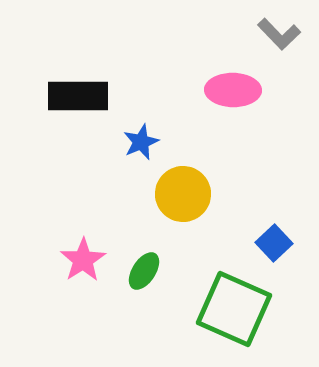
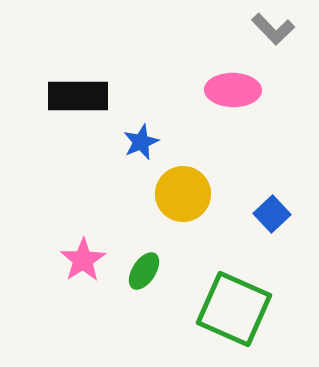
gray L-shape: moved 6 px left, 5 px up
blue square: moved 2 px left, 29 px up
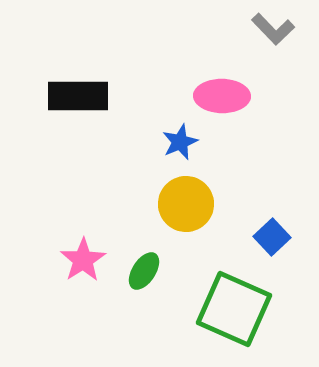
pink ellipse: moved 11 px left, 6 px down
blue star: moved 39 px right
yellow circle: moved 3 px right, 10 px down
blue square: moved 23 px down
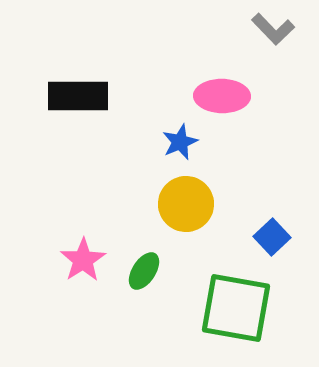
green square: moved 2 px right, 1 px up; rotated 14 degrees counterclockwise
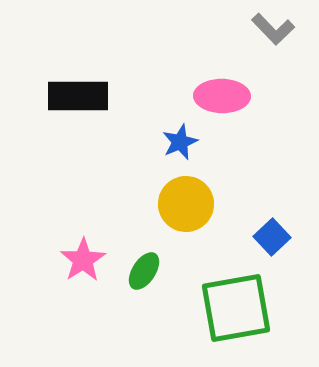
green square: rotated 20 degrees counterclockwise
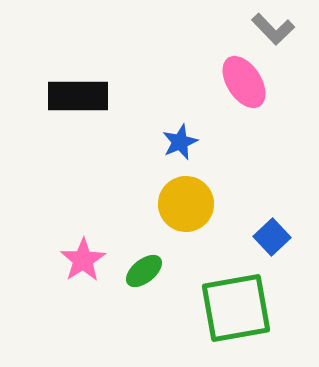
pink ellipse: moved 22 px right, 14 px up; rotated 56 degrees clockwise
green ellipse: rotated 18 degrees clockwise
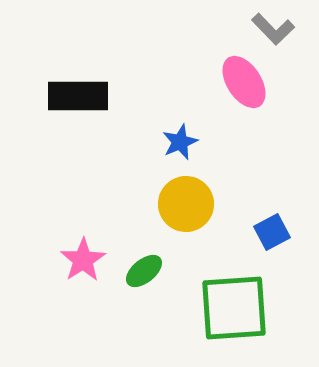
blue square: moved 5 px up; rotated 15 degrees clockwise
green square: moved 2 px left; rotated 6 degrees clockwise
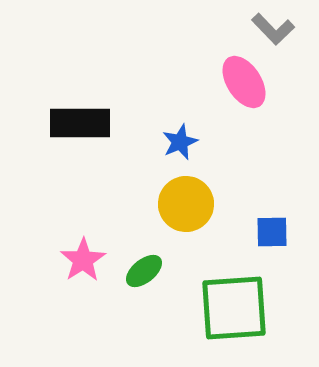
black rectangle: moved 2 px right, 27 px down
blue square: rotated 27 degrees clockwise
